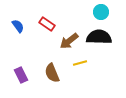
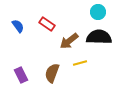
cyan circle: moved 3 px left
brown semicircle: rotated 42 degrees clockwise
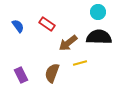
brown arrow: moved 1 px left, 2 px down
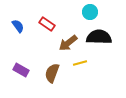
cyan circle: moved 8 px left
purple rectangle: moved 5 px up; rotated 35 degrees counterclockwise
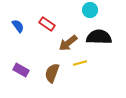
cyan circle: moved 2 px up
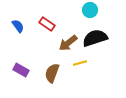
black semicircle: moved 4 px left, 1 px down; rotated 20 degrees counterclockwise
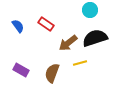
red rectangle: moved 1 px left
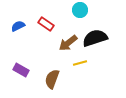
cyan circle: moved 10 px left
blue semicircle: rotated 80 degrees counterclockwise
brown semicircle: moved 6 px down
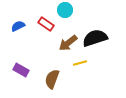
cyan circle: moved 15 px left
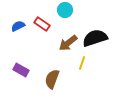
red rectangle: moved 4 px left
yellow line: moved 2 px right; rotated 56 degrees counterclockwise
